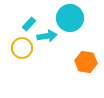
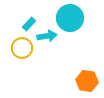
orange hexagon: moved 1 px right, 19 px down
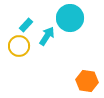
cyan rectangle: moved 3 px left, 1 px down
cyan arrow: rotated 48 degrees counterclockwise
yellow circle: moved 3 px left, 2 px up
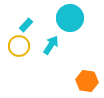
cyan arrow: moved 4 px right, 9 px down
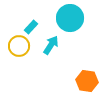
cyan rectangle: moved 5 px right, 2 px down
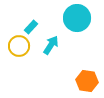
cyan circle: moved 7 px right
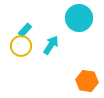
cyan circle: moved 2 px right
cyan rectangle: moved 6 px left, 3 px down
yellow circle: moved 2 px right
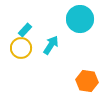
cyan circle: moved 1 px right, 1 px down
yellow circle: moved 2 px down
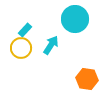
cyan circle: moved 5 px left
orange hexagon: moved 2 px up
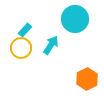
orange hexagon: rotated 25 degrees clockwise
